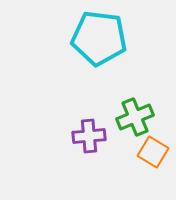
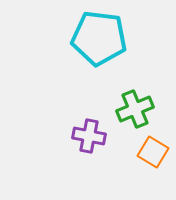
green cross: moved 8 px up
purple cross: rotated 16 degrees clockwise
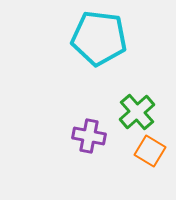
green cross: moved 2 px right, 3 px down; rotated 18 degrees counterclockwise
orange square: moved 3 px left, 1 px up
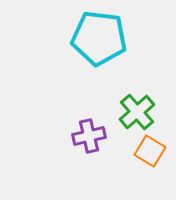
purple cross: rotated 24 degrees counterclockwise
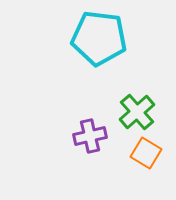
purple cross: moved 1 px right
orange square: moved 4 px left, 2 px down
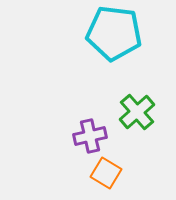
cyan pentagon: moved 15 px right, 5 px up
orange square: moved 40 px left, 20 px down
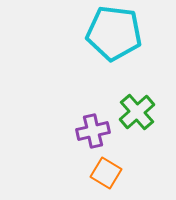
purple cross: moved 3 px right, 5 px up
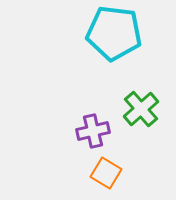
green cross: moved 4 px right, 3 px up
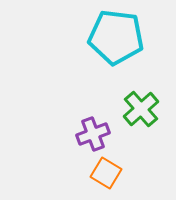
cyan pentagon: moved 2 px right, 4 px down
purple cross: moved 3 px down; rotated 8 degrees counterclockwise
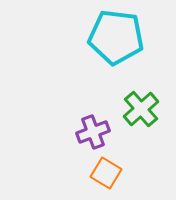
purple cross: moved 2 px up
